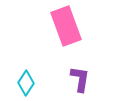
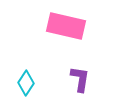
pink rectangle: rotated 57 degrees counterclockwise
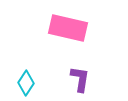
pink rectangle: moved 2 px right, 2 px down
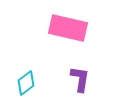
cyan diamond: rotated 20 degrees clockwise
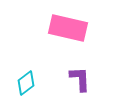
purple L-shape: rotated 12 degrees counterclockwise
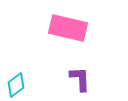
cyan diamond: moved 10 px left, 2 px down
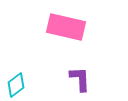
pink rectangle: moved 2 px left, 1 px up
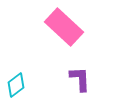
pink rectangle: moved 2 px left; rotated 30 degrees clockwise
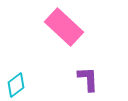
purple L-shape: moved 8 px right
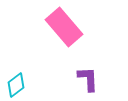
pink rectangle: rotated 6 degrees clockwise
